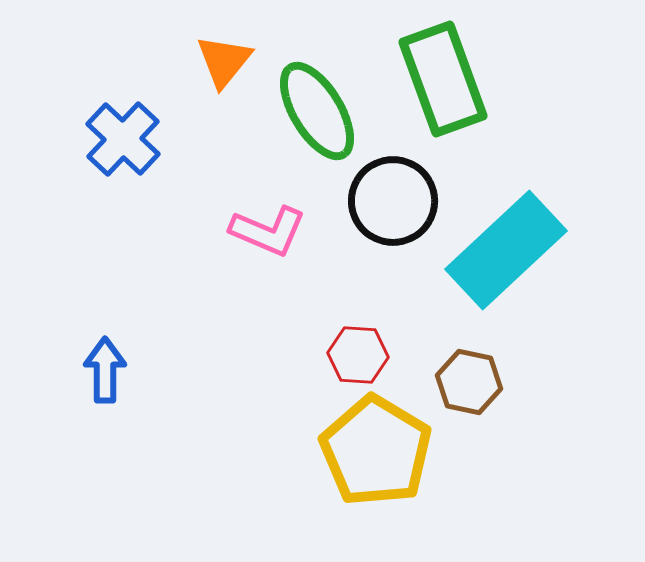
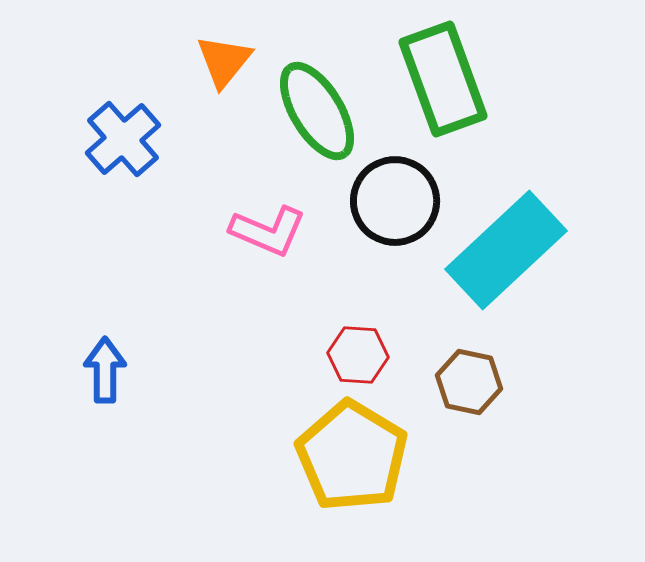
blue cross: rotated 6 degrees clockwise
black circle: moved 2 px right
yellow pentagon: moved 24 px left, 5 px down
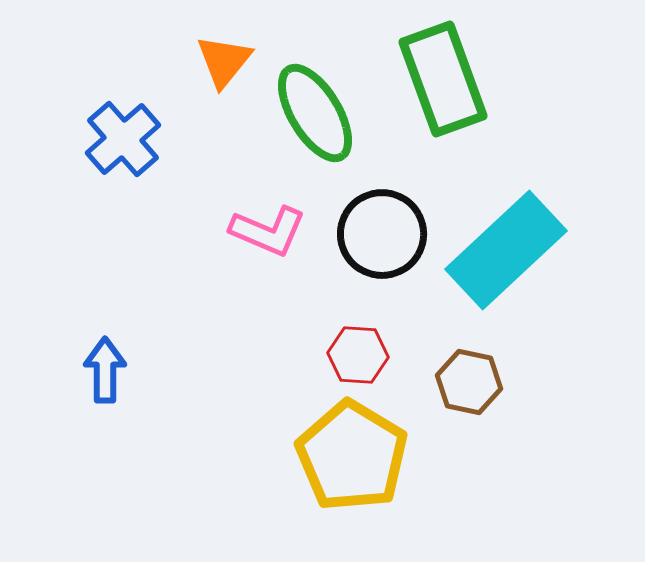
green ellipse: moved 2 px left, 2 px down
black circle: moved 13 px left, 33 px down
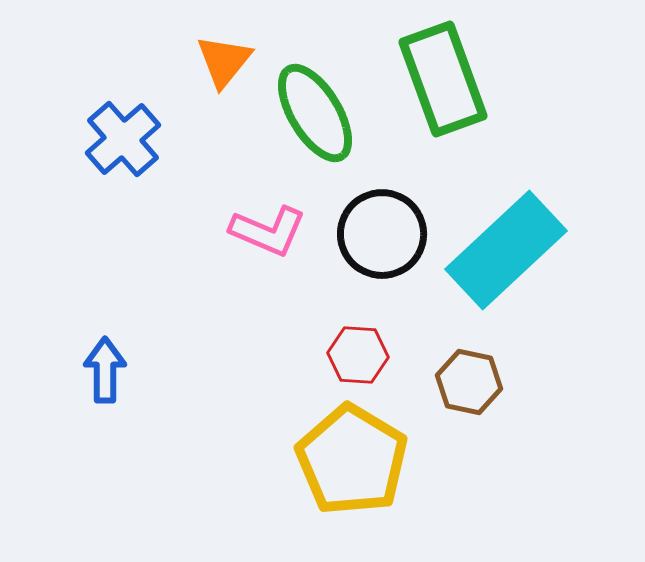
yellow pentagon: moved 4 px down
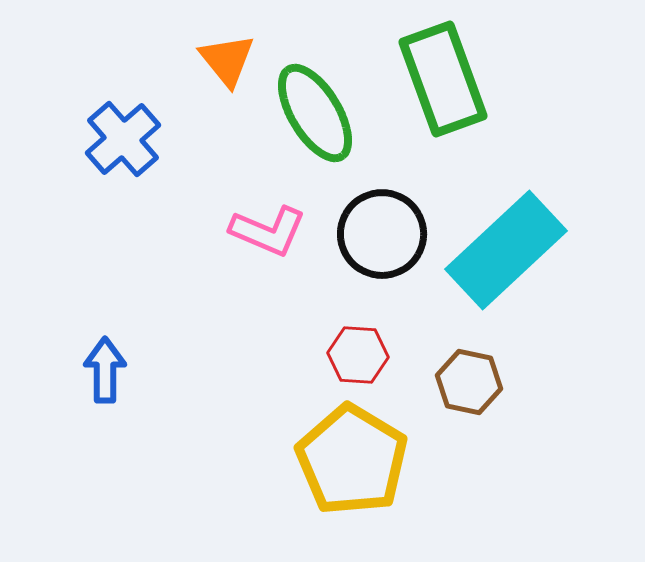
orange triangle: moved 3 px right, 1 px up; rotated 18 degrees counterclockwise
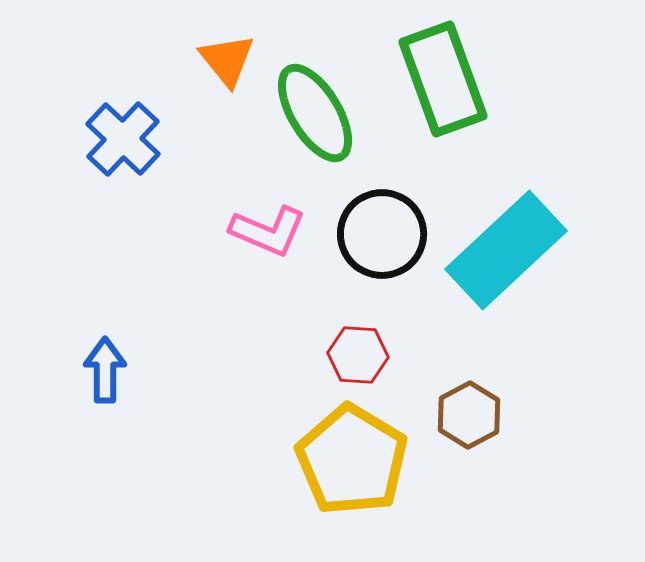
blue cross: rotated 6 degrees counterclockwise
brown hexagon: moved 33 px down; rotated 20 degrees clockwise
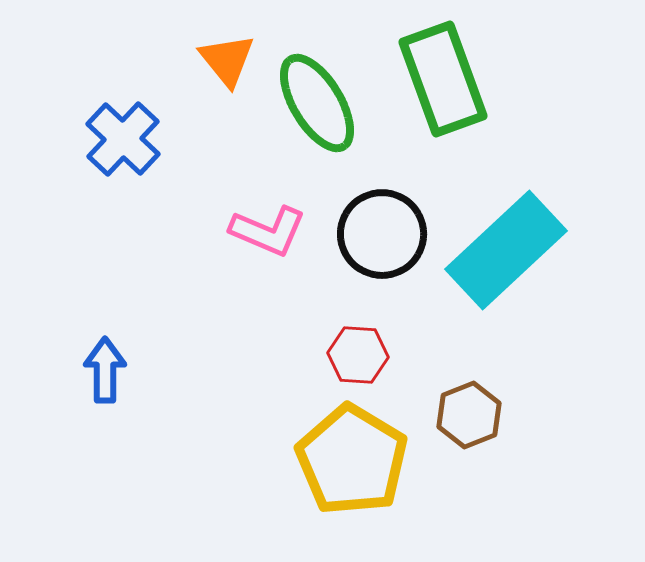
green ellipse: moved 2 px right, 10 px up
brown hexagon: rotated 6 degrees clockwise
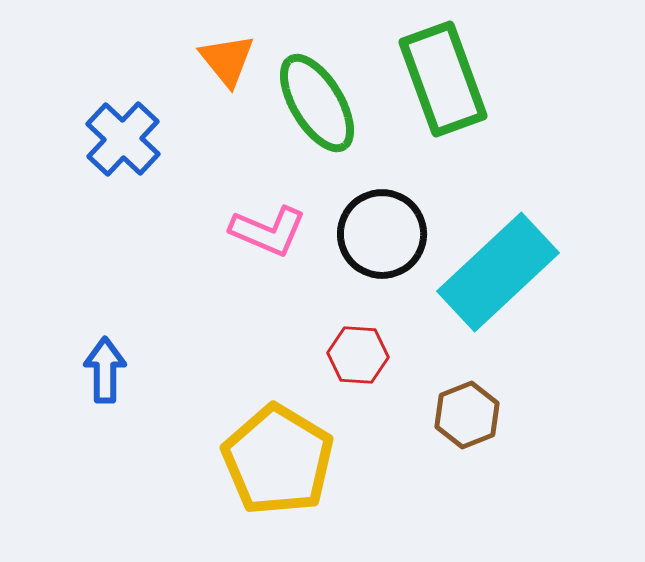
cyan rectangle: moved 8 px left, 22 px down
brown hexagon: moved 2 px left
yellow pentagon: moved 74 px left
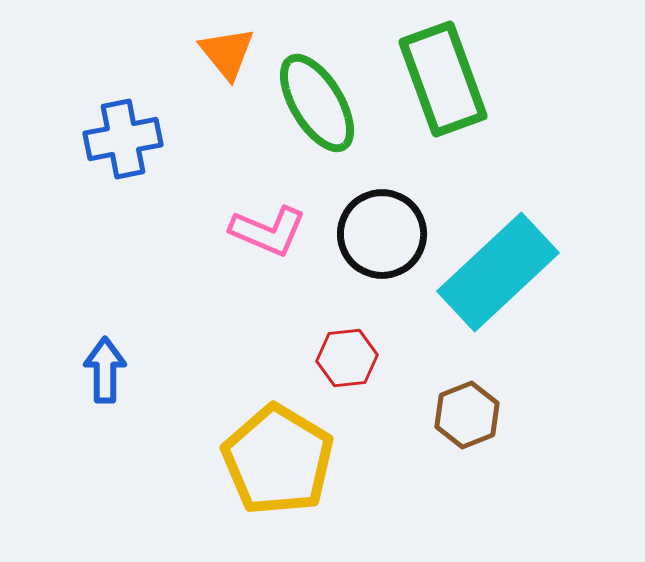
orange triangle: moved 7 px up
blue cross: rotated 36 degrees clockwise
red hexagon: moved 11 px left, 3 px down; rotated 10 degrees counterclockwise
